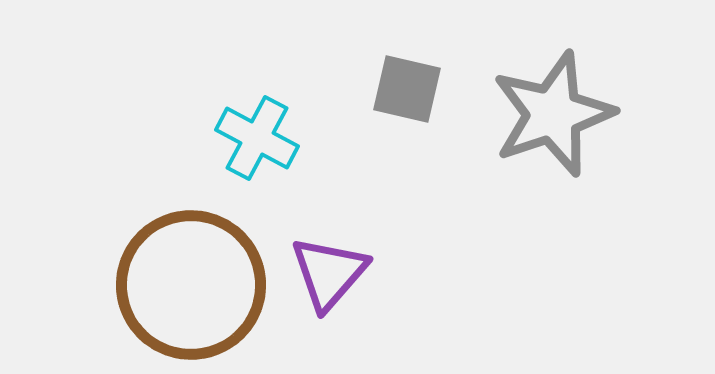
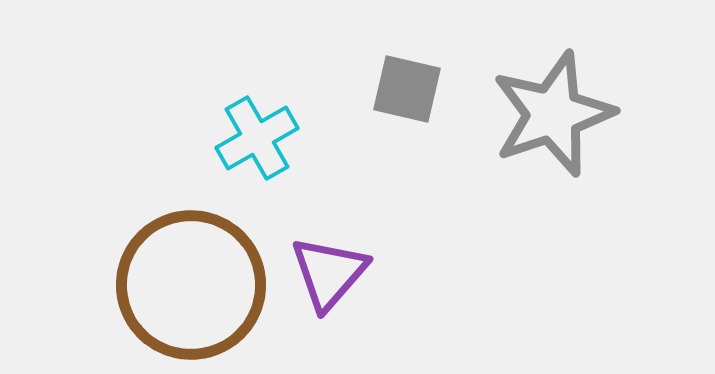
cyan cross: rotated 32 degrees clockwise
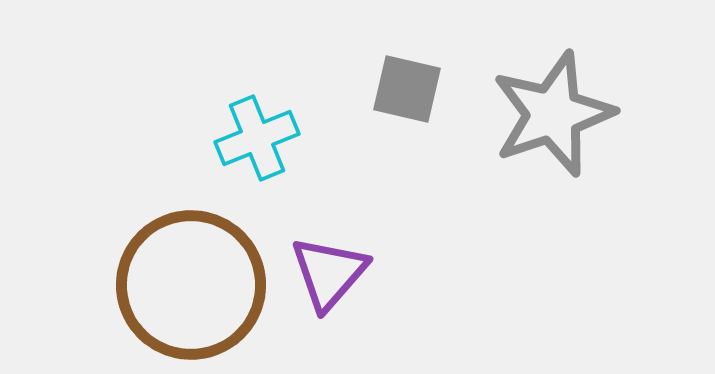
cyan cross: rotated 8 degrees clockwise
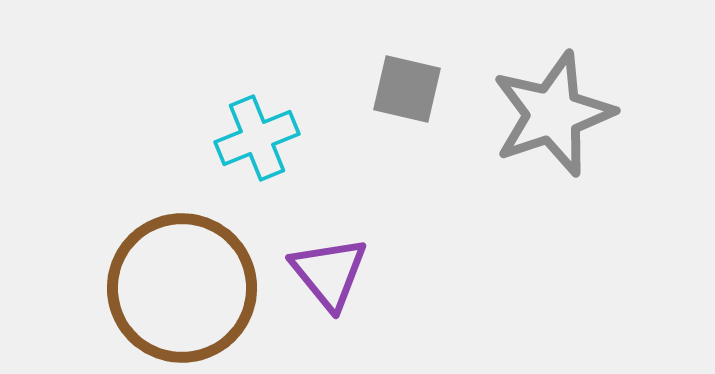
purple triangle: rotated 20 degrees counterclockwise
brown circle: moved 9 px left, 3 px down
